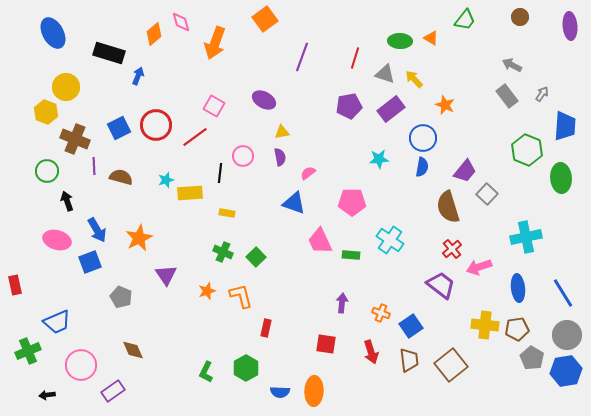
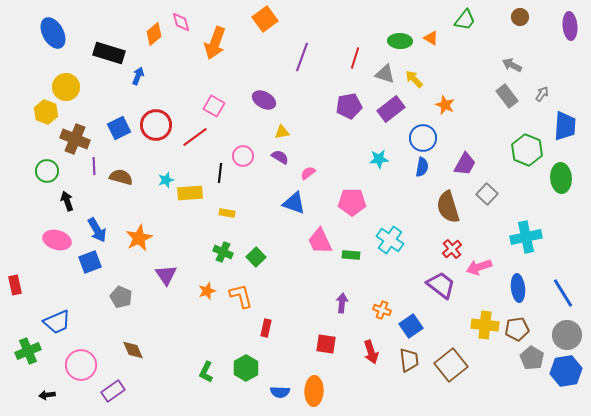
purple semicircle at (280, 157): rotated 48 degrees counterclockwise
purple trapezoid at (465, 171): moved 7 px up; rotated 10 degrees counterclockwise
orange cross at (381, 313): moved 1 px right, 3 px up
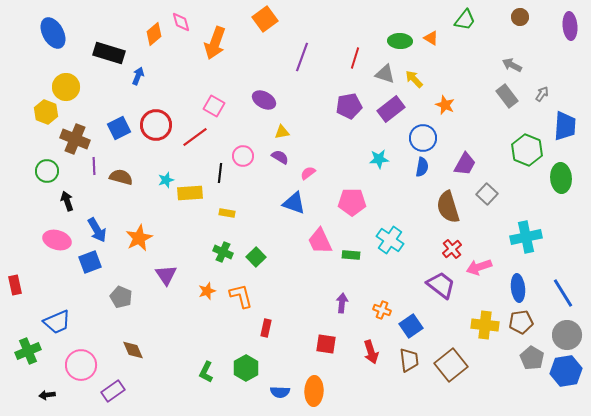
brown pentagon at (517, 329): moved 4 px right, 7 px up
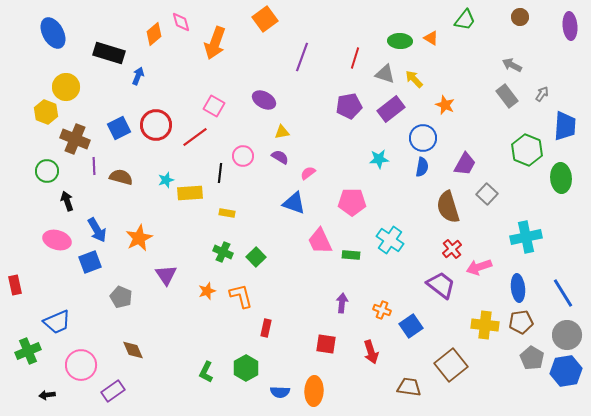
brown trapezoid at (409, 360): moved 27 px down; rotated 75 degrees counterclockwise
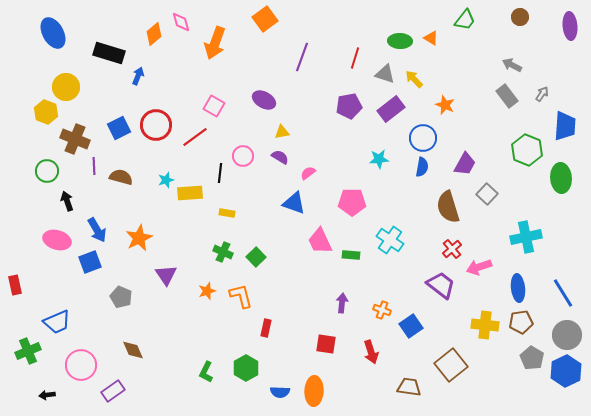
blue hexagon at (566, 371): rotated 16 degrees counterclockwise
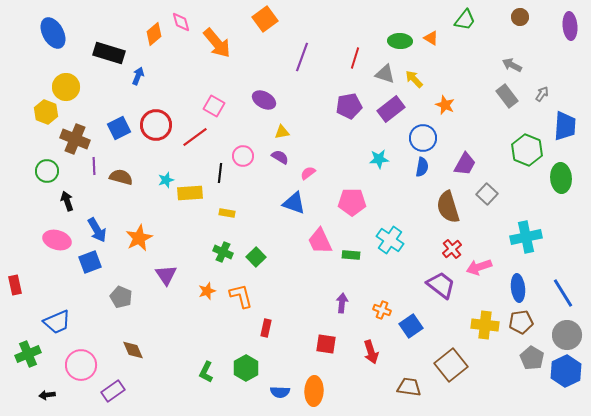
orange arrow at (215, 43): moved 2 px right; rotated 60 degrees counterclockwise
green cross at (28, 351): moved 3 px down
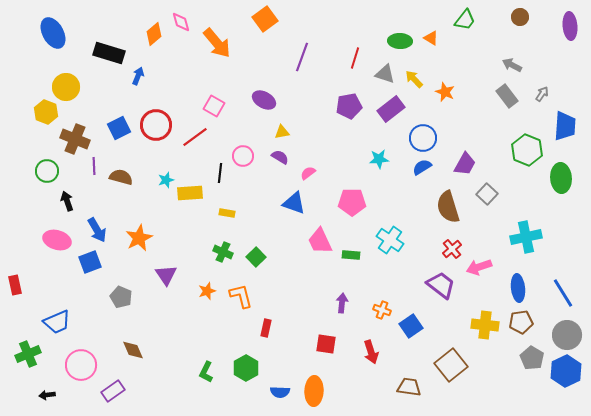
orange star at (445, 105): moved 13 px up
blue semicircle at (422, 167): rotated 132 degrees counterclockwise
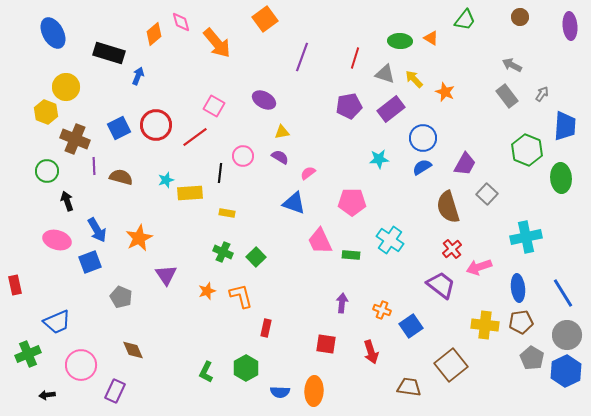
purple rectangle at (113, 391): moved 2 px right; rotated 30 degrees counterclockwise
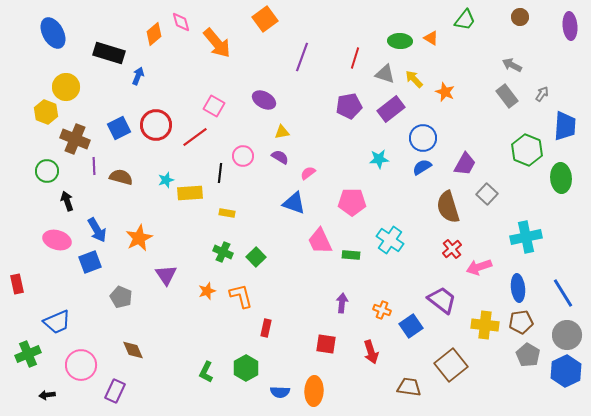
red rectangle at (15, 285): moved 2 px right, 1 px up
purple trapezoid at (441, 285): moved 1 px right, 15 px down
gray pentagon at (532, 358): moved 4 px left, 3 px up
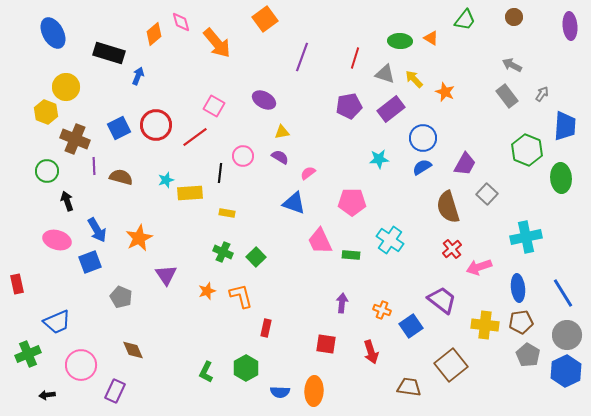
brown circle at (520, 17): moved 6 px left
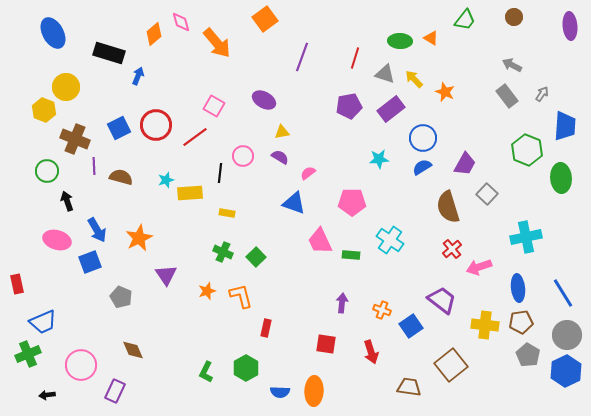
yellow hexagon at (46, 112): moved 2 px left, 2 px up
blue trapezoid at (57, 322): moved 14 px left
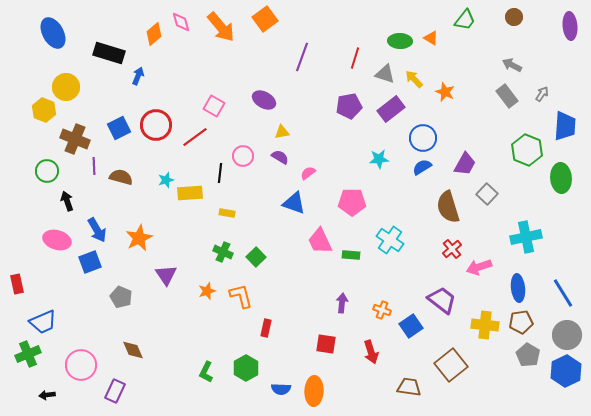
orange arrow at (217, 43): moved 4 px right, 16 px up
blue semicircle at (280, 392): moved 1 px right, 3 px up
